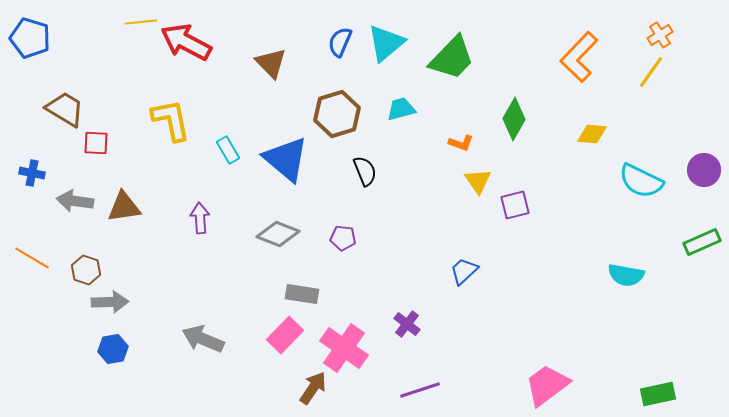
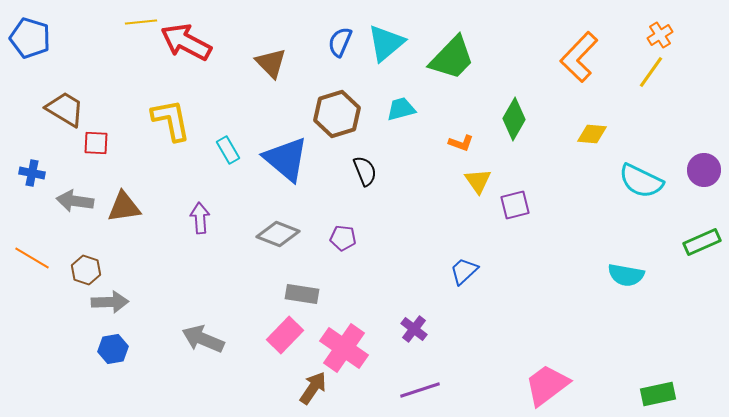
purple cross at (407, 324): moved 7 px right, 5 px down
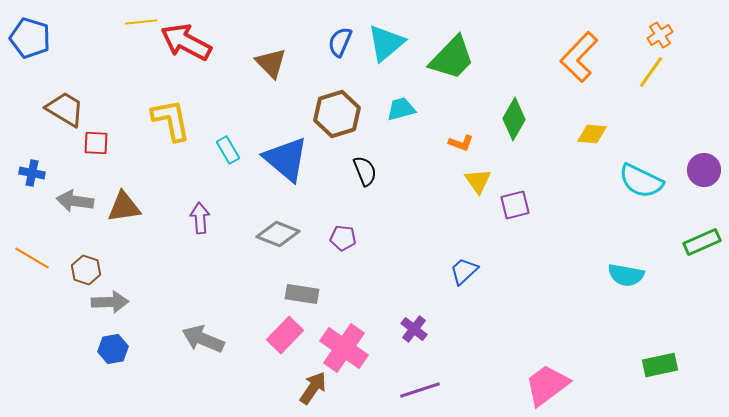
green rectangle at (658, 394): moved 2 px right, 29 px up
